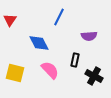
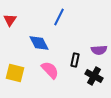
purple semicircle: moved 10 px right, 14 px down
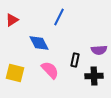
red triangle: moved 2 px right; rotated 24 degrees clockwise
black cross: rotated 30 degrees counterclockwise
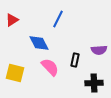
blue line: moved 1 px left, 2 px down
pink semicircle: moved 3 px up
black cross: moved 7 px down
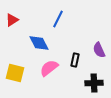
purple semicircle: rotated 70 degrees clockwise
pink semicircle: moved 1 px left, 1 px down; rotated 84 degrees counterclockwise
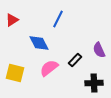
black rectangle: rotated 32 degrees clockwise
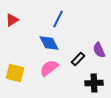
blue diamond: moved 10 px right
black rectangle: moved 3 px right, 1 px up
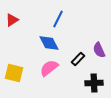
yellow square: moved 1 px left
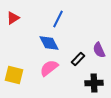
red triangle: moved 1 px right, 2 px up
yellow square: moved 2 px down
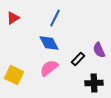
blue line: moved 3 px left, 1 px up
yellow square: rotated 12 degrees clockwise
